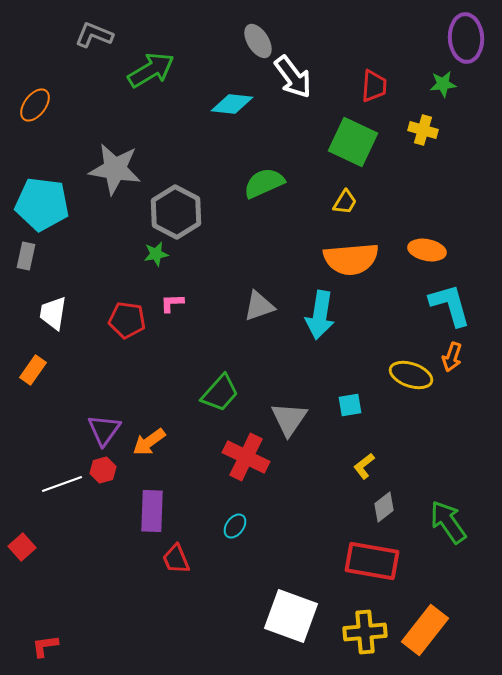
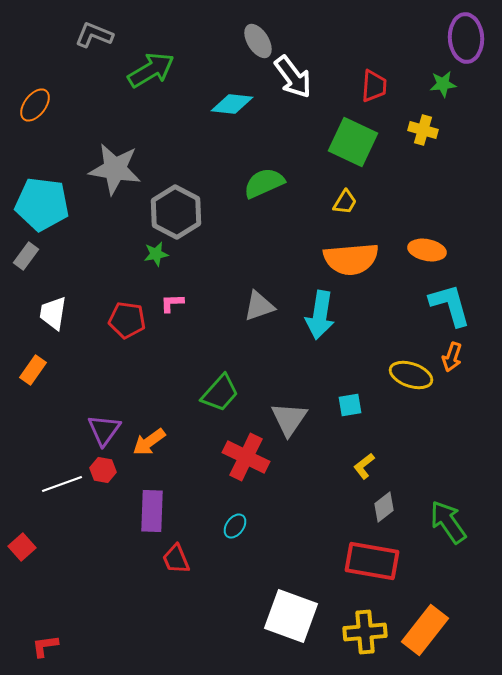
gray rectangle at (26, 256): rotated 24 degrees clockwise
red hexagon at (103, 470): rotated 25 degrees clockwise
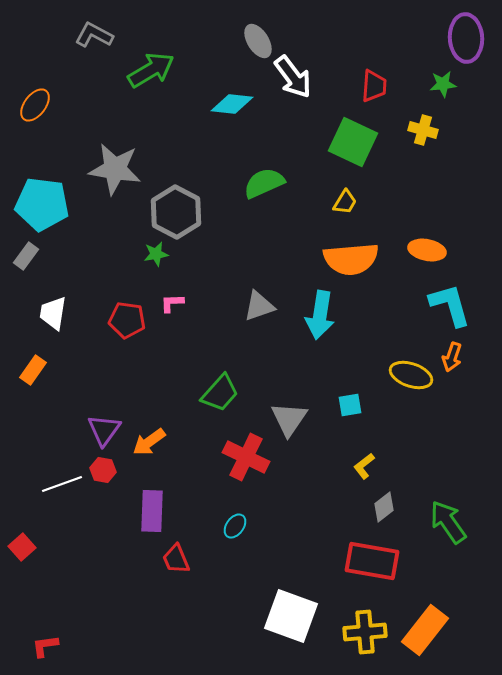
gray L-shape at (94, 35): rotated 6 degrees clockwise
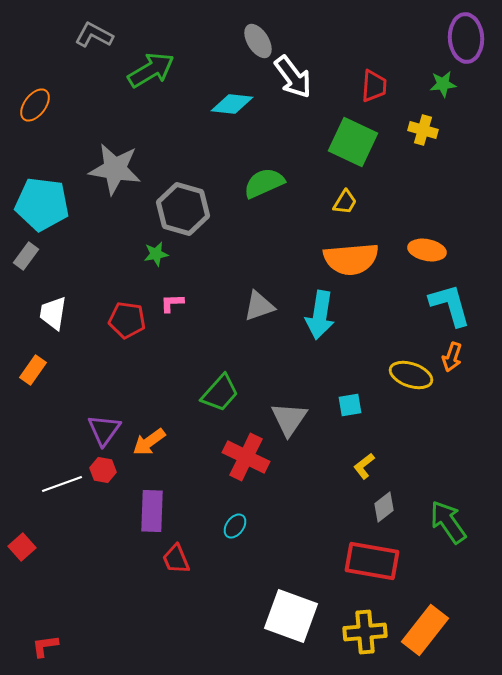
gray hexagon at (176, 212): moved 7 px right, 3 px up; rotated 12 degrees counterclockwise
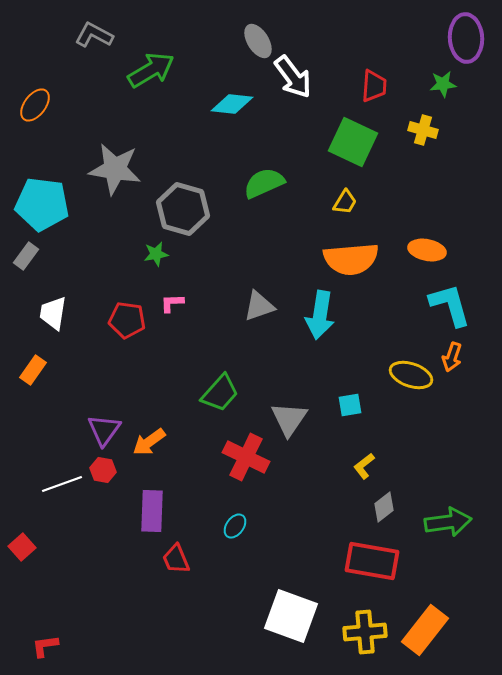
green arrow at (448, 522): rotated 117 degrees clockwise
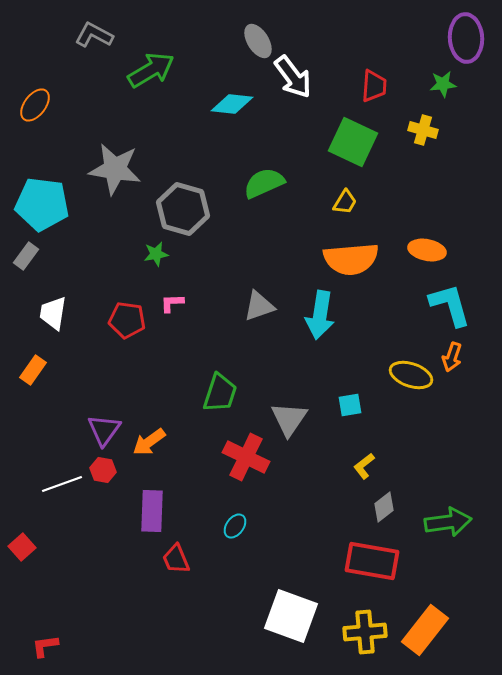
green trapezoid at (220, 393): rotated 24 degrees counterclockwise
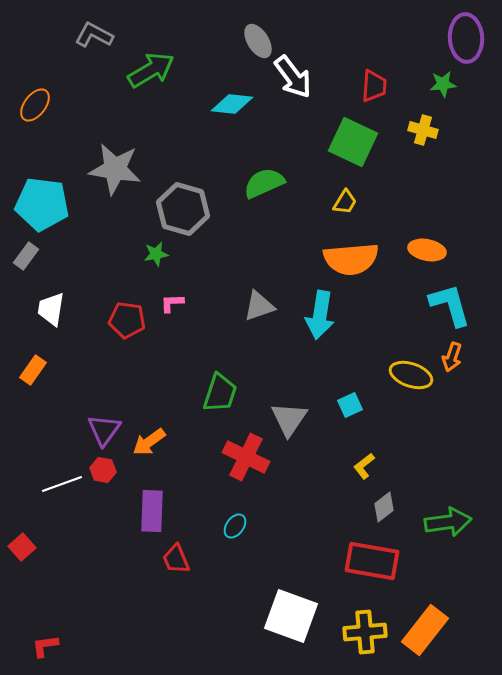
white trapezoid at (53, 313): moved 2 px left, 4 px up
cyan square at (350, 405): rotated 15 degrees counterclockwise
